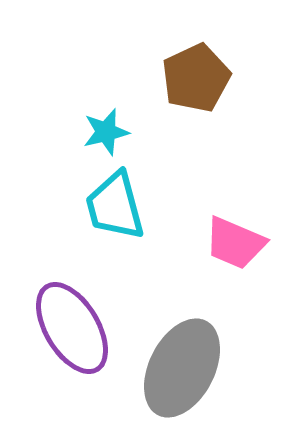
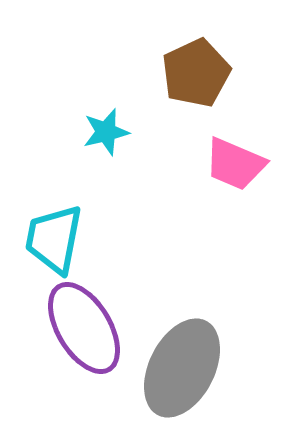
brown pentagon: moved 5 px up
cyan trapezoid: moved 61 px left, 33 px down; rotated 26 degrees clockwise
pink trapezoid: moved 79 px up
purple ellipse: moved 12 px right
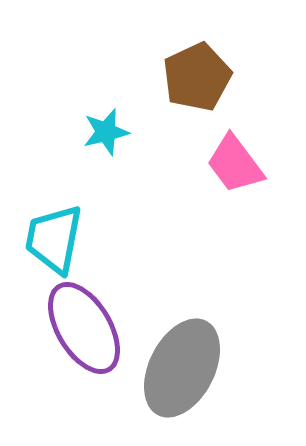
brown pentagon: moved 1 px right, 4 px down
pink trapezoid: rotated 30 degrees clockwise
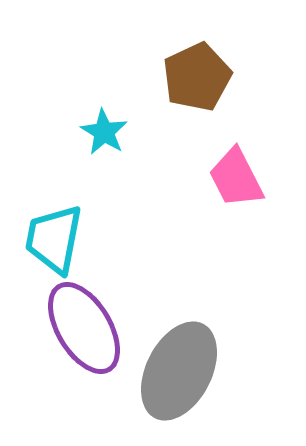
cyan star: moved 2 px left; rotated 27 degrees counterclockwise
pink trapezoid: moved 1 px right, 14 px down; rotated 10 degrees clockwise
gray ellipse: moved 3 px left, 3 px down
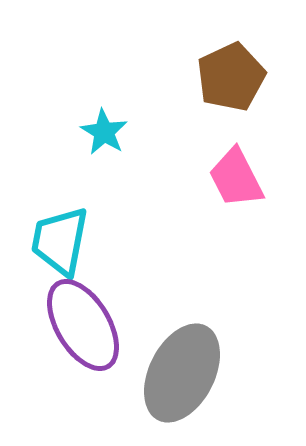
brown pentagon: moved 34 px right
cyan trapezoid: moved 6 px right, 2 px down
purple ellipse: moved 1 px left, 3 px up
gray ellipse: moved 3 px right, 2 px down
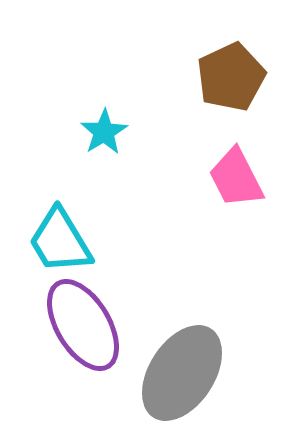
cyan star: rotated 9 degrees clockwise
cyan trapezoid: rotated 42 degrees counterclockwise
gray ellipse: rotated 6 degrees clockwise
